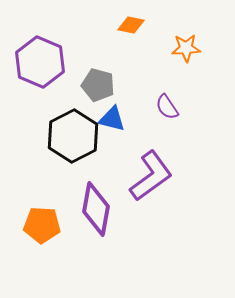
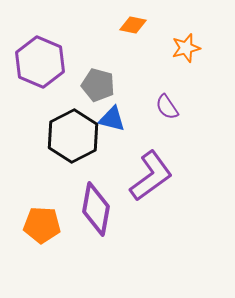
orange diamond: moved 2 px right
orange star: rotated 12 degrees counterclockwise
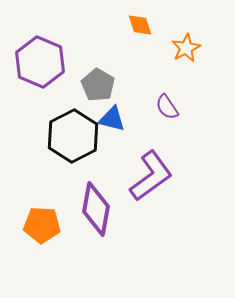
orange diamond: moved 7 px right; rotated 60 degrees clockwise
orange star: rotated 12 degrees counterclockwise
gray pentagon: rotated 16 degrees clockwise
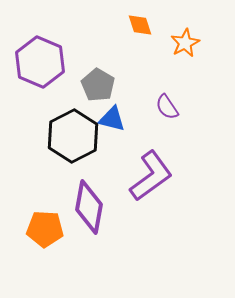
orange star: moved 1 px left, 5 px up
purple diamond: moved 7 px left, 2 px up
orange pentagon: moved 3 px right, 4 px down
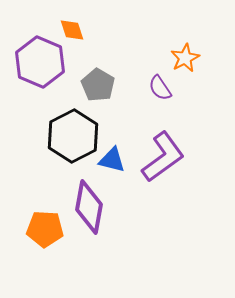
orange diamond: moved 68 px left, 5 px down
orange star: moved 15 px down
purple semicircle: moved 7 px left, 19 px up
blue triangle: moved 41 px down
purple L-shape: moved 12 px right, 19 px up
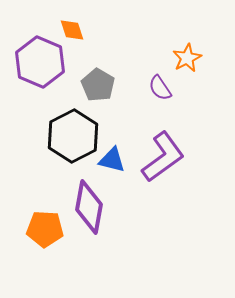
orange star: moved 2 px right
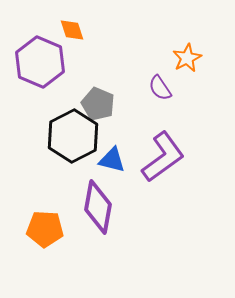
gray pentagon: moved 19 px down; rotated 8 degrees counterclockwise
purple diamond: moved 9 px right
